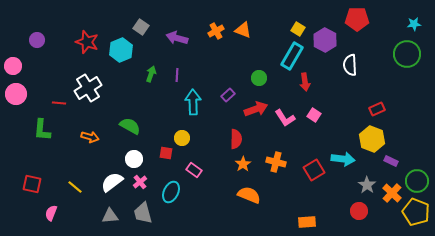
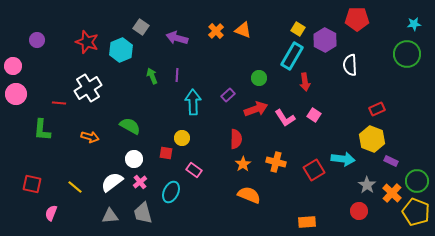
orange cross at (216, 31): rotated 14 degrees counterclockwise
green arrow at (151, 74): moved 1 px right, 2 px down; rotated 42 degrees counterclockwise
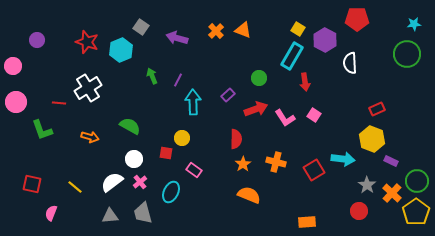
white semicircle at (350, 65): moved 2 px up
purple line at (177, 75): moved 1 px right, 5 px down; rotated 24 degrees clockwise
pink circle at (16, 94): moved 8 px down
green L-shape at (42, 130): rotated 25 degrees counterclockwise
yellow pentagon at (416, 212): rotated 16 degrees clockwise
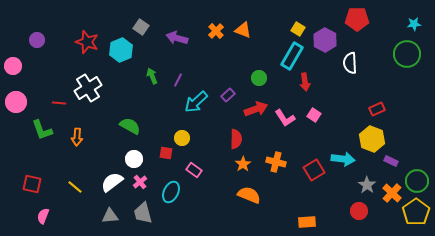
cyan arrow at (193, 102): moved 3 px right; rotated 130 degrees counterclockwise
orange arrow at (90, 137): moved 13 px left; rotated 78 degrees clockwise
pink semicircle at (51, 213): moved 8 px left, 3 px down
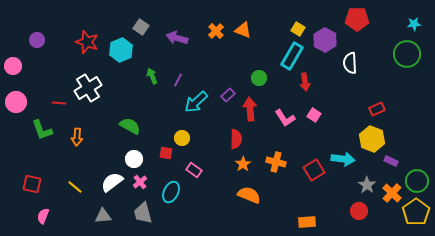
red arrow at (256, 109): moved 6 px left; rotated 75 degrees counterclockwise
gray triangle at (110, 216): moved 7 px left
